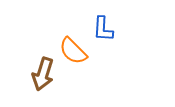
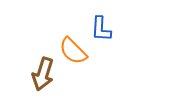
blue L-shape: moved 2 px left
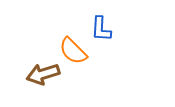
brown arrow: rotated 56 degrees clockwise
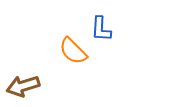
brown arrow: moved 20 px left, 12 px down
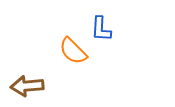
brown arrow: moved 4 px right; rotated 12 degrees clockwise
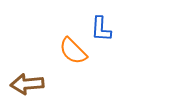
brown arrow: moved 2 px up
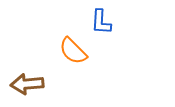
blue L-shape: moved 7 px up
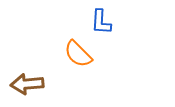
orange semicircle: moved 5 px right, 3 px down
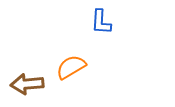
orange semicircle: moved 7 px left, 13 px down; rotated 104 degrees clockwise
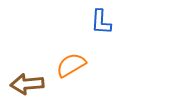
orange semicircle: moved 2 px up
